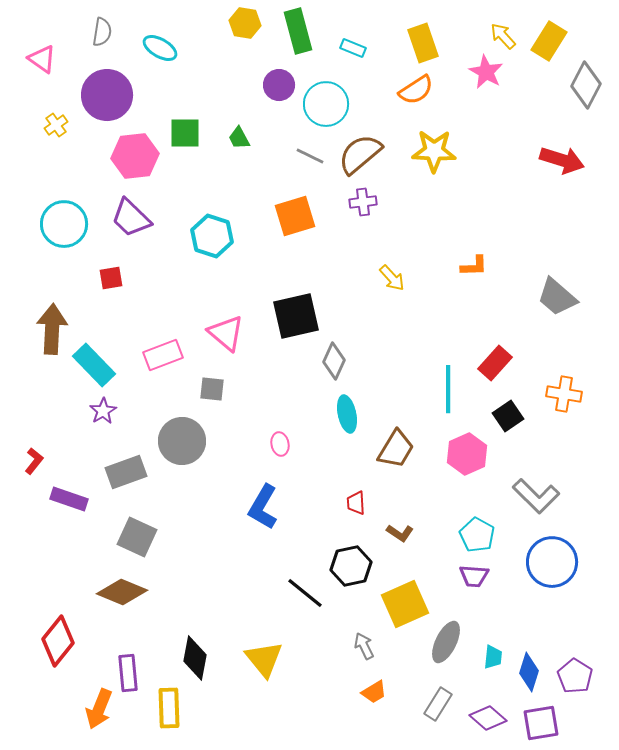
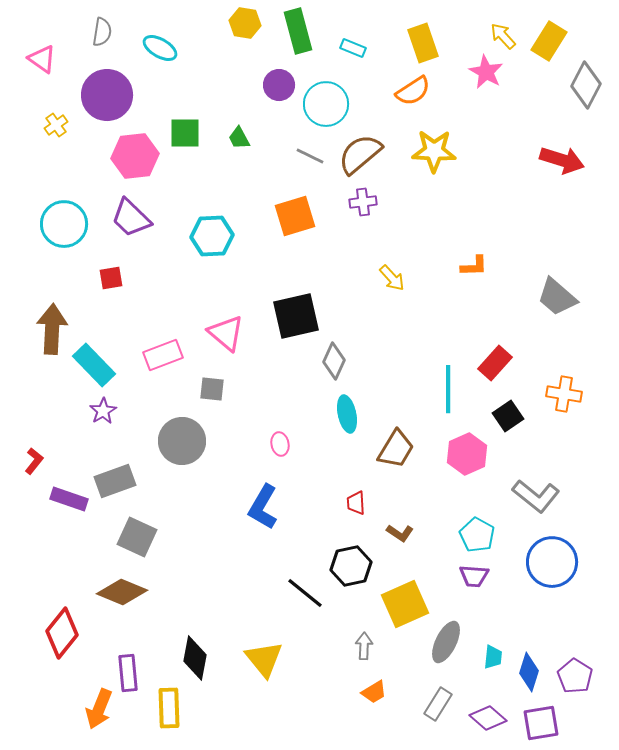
orange semicircle at (416, 90): moved 3 px left, 1 px down
cyan hexagon at (212, 236): rotated 21 degrees counterclockwise
gray rectangle at (126, 472): moved 11 px left, 9 px down
gray L-shape at (536, 496): rotated 6 degrees counterclockwise
red diamond at (58, 641): moved 4 px right, 8 px up
gray arrow at (364, 646): rotated 28 degrees clockwise
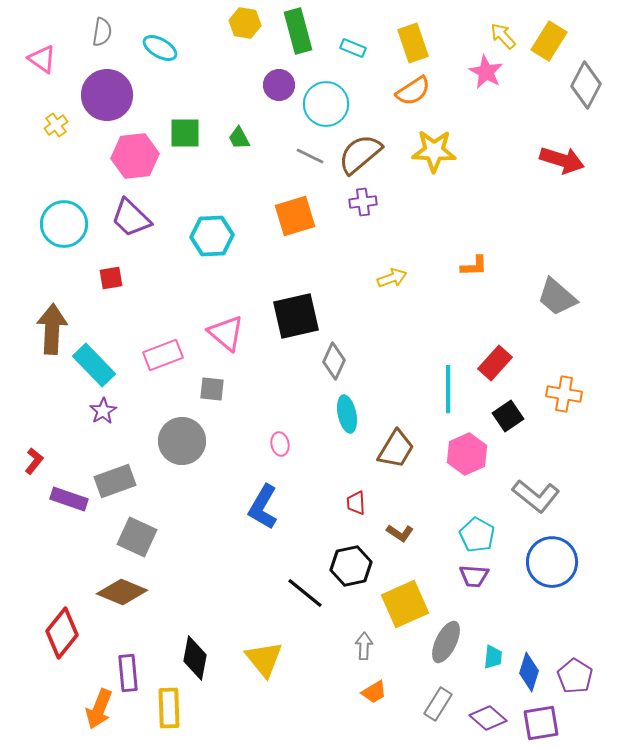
yellow rectangle at (423, 43): moved 10 px left
yellow arrow at (392, 278): rotated 68 degrees counterclockwise
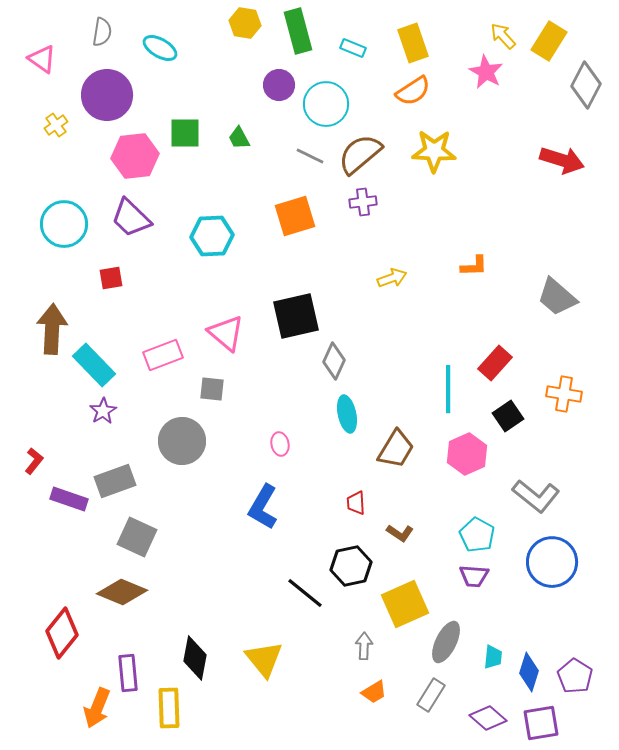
gray rectangle at (438, 704): moved 7 px left, 9 px up
orange arrow at (99, 709): moved 2 px left, 1 px up
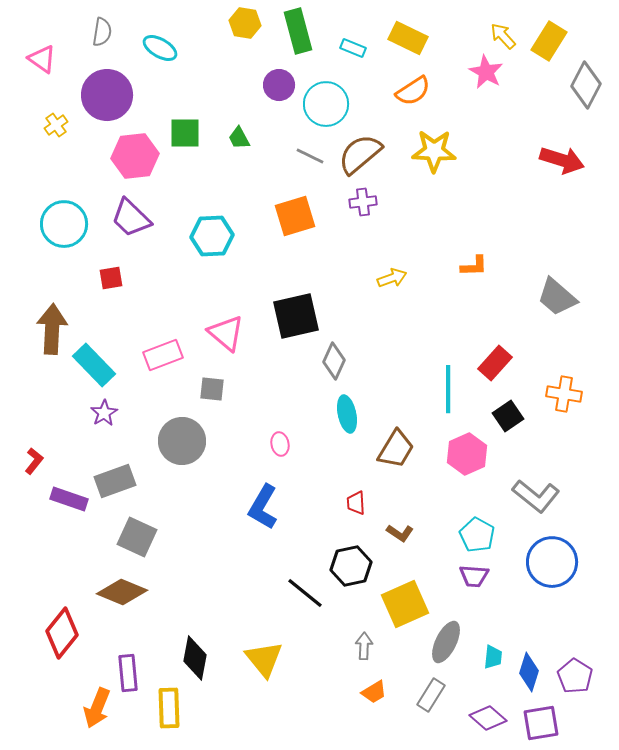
yellow rectangle at (413, 43): moved 5 px left, 5 px up; rotated 45 degrees counterclockwise
purple star at (103, 411): moved 1 px right, 2 px down
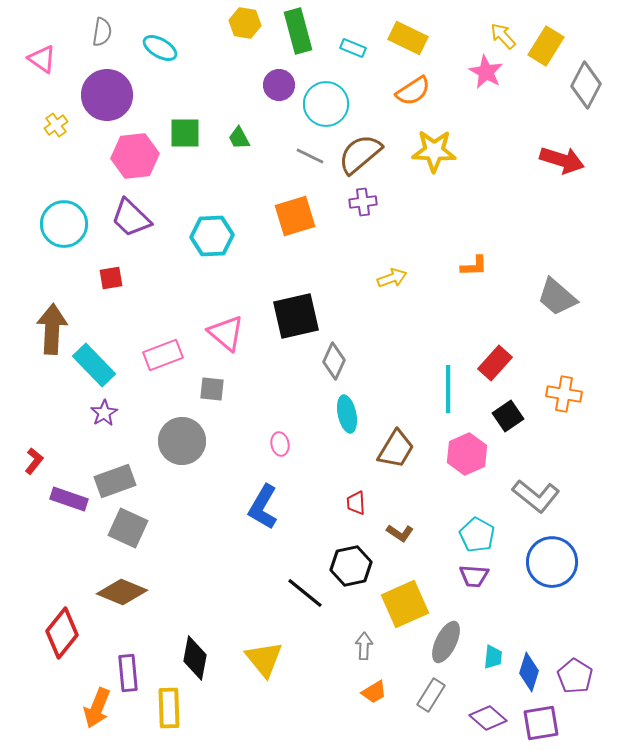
yellow rectangle at (549, 41): moved 3 px left, 5 px down
gray square at (137, 537): moved 9 px left, 9 px up
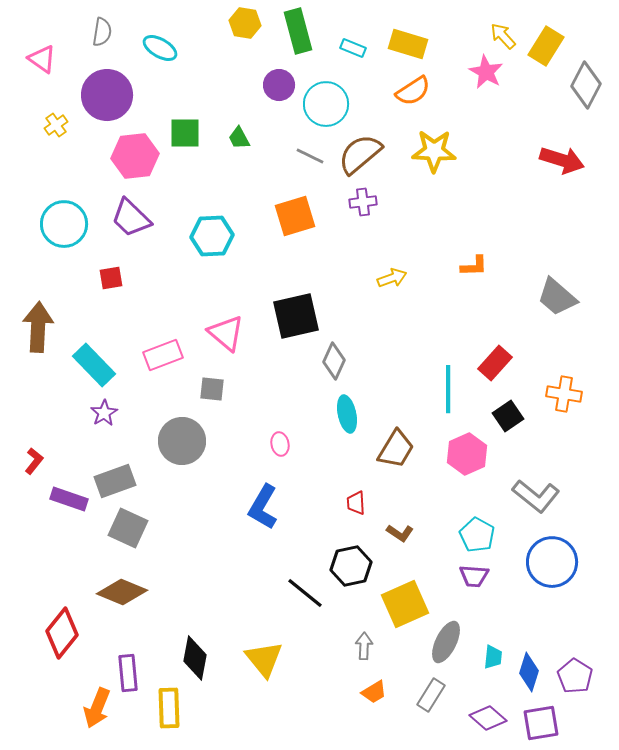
yellow rectangle at (408, 38): moved 6 px down; rotated 9 degrees counterclockwise
brown arrow at (52, 329): moved 14 px left, 2 px up
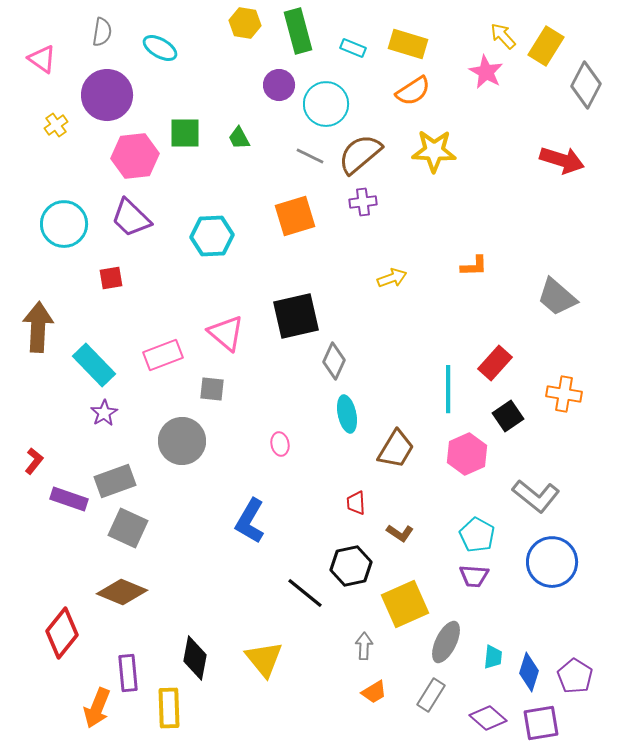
blue L-shape at (263, 507): moved 13 px left, 14 px down
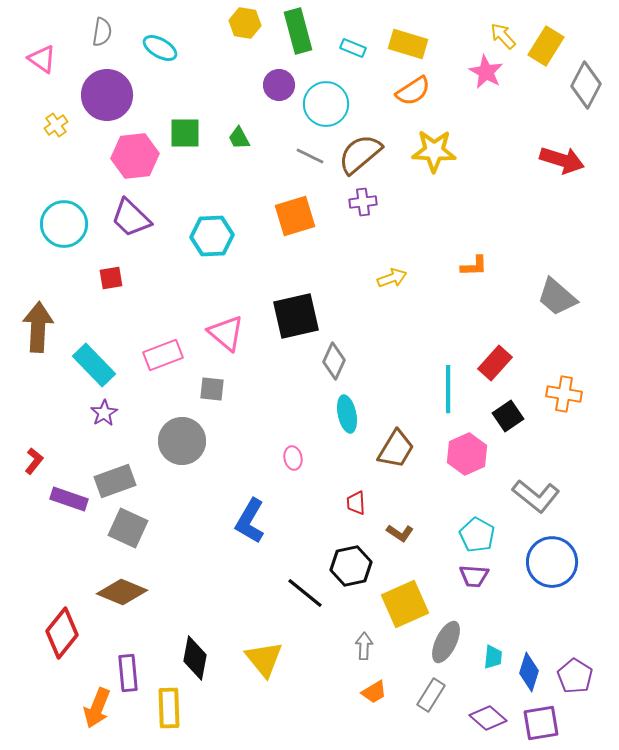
pink ellipse at (280, 444): moved 13 px right, 14 px down
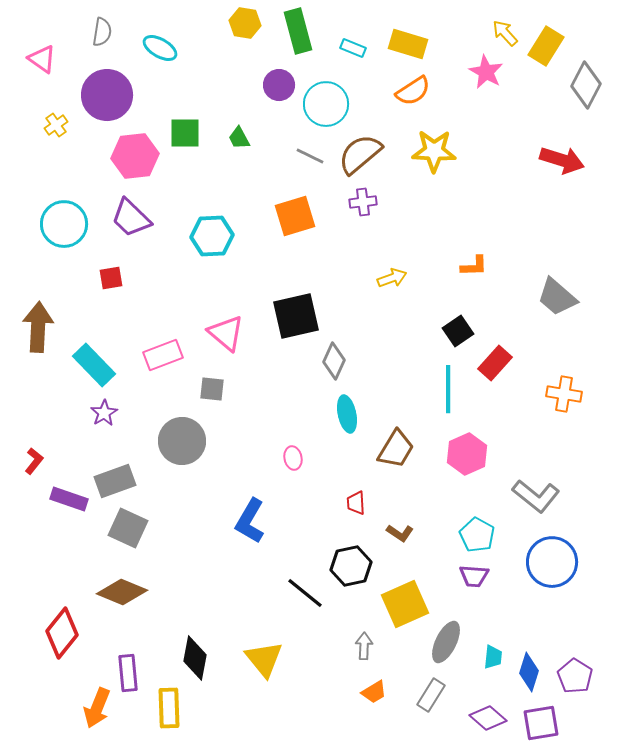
yellow arrow at (503, 36): moved 2 px right, 3 px up
black square at (508, 416): moved 50 px left, 85 px up
